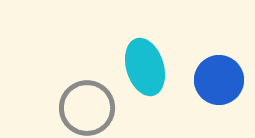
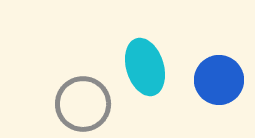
gray circle: moved 4 px left, 4 px up
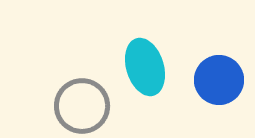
gray circle: moved 1 px left, 2 px down
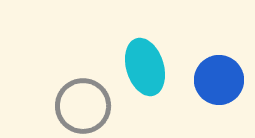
gray circle: moved 1 px right
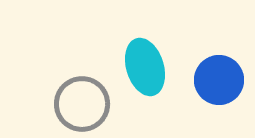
gray circle: moved 1 px left, 2 px up
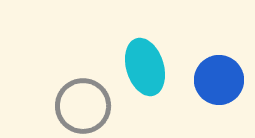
gray circle: moved 1 px right, 2 px down
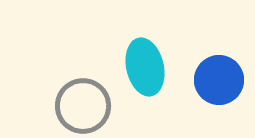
cyan ellipse: rotated 4 degrees clockwise
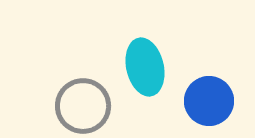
blue circle: moved 10 px left, 21 px down
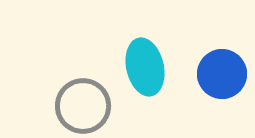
blue circle: moved 13 px right, 27 px up
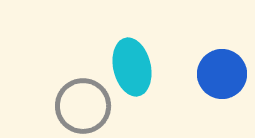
cyan ellipse: moved 13 px left
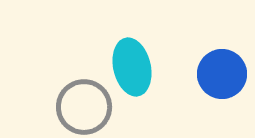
gray circle: moved 1 px right, 1 px down
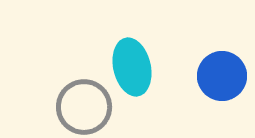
blue circle: moved 2 px down
